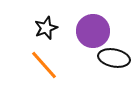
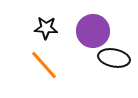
black star: rotated 25 degrees clockwise
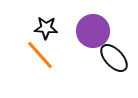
black ellipse: rotated 36 degrees clockwise
orange line: moved 4 px left, 10 px up
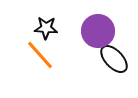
purple circle: moved 5 px right
black ellipse: moved 1 px down
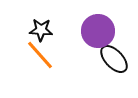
black star: moved 5 px left, 2 px down
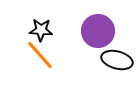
black ellipse: moved 3 px right, 1 px down; rotated 32 degrees counterclockwise
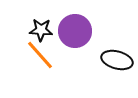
purple circle: moved 23 px left
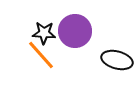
black star: moved 3 px right, 3 px down
orange line: moved 1 px right
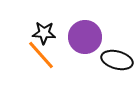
purple circle: moved 10 px right, 6 px down
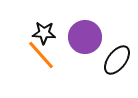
black ellipse: rotated 68 degrees counterclockwise
